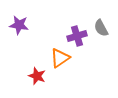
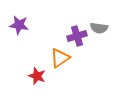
gray semicircle: moved 2 px left; rotated 54 degrees counterclockwise
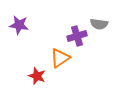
gray semicircle: moved 4 px up
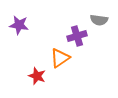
gray semicircle: moved 4 px up
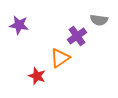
purple cross: rotated 18 degrees counterclockwise
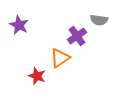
purple star: rotated 18 degrees clockwise
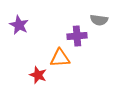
purple cross: rotated 30 degrees clockwise
orange triangle: rotated 30 degrees clockwise
red star: moved 1 px right, 1 px up
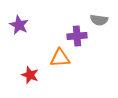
red star: moved 8 px left
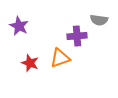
purple star: moved 1 px down
orange triangle: rotated 15 degrees counterclockwise
red star: moved 12 px up
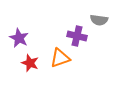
purple star: moved 12 px down
purple cross: rotated 18 degrees clockwise
